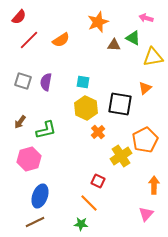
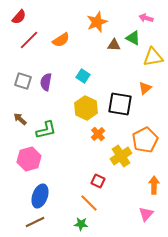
orange star: moved 1 px left
cyan square: moved 6 px up; rotated 24 degrees clockwise
brown arrow: moved 3 px up; rotated 96 degrees clockwise
orange cross: moved 2 px down
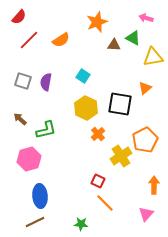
blue ellipse: rotated 25 degrees counterclockwise
orange line: moved 16 px right
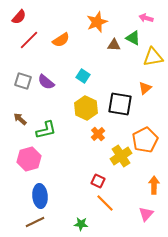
purple semicircle: rotated 60 degrees counterclockwise
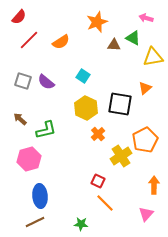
orange semicircle: moved 2 px down
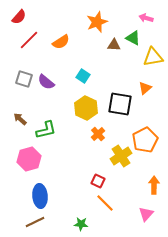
gray square: moved 1 px right, 2 px up
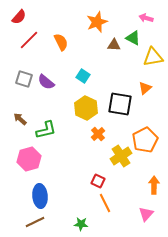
orange semicircle: rotated 84 degrees counterclockwise
orange line: rotated 18 degrees clockwise
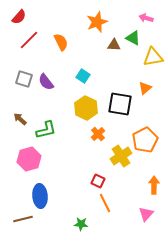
purple semicircle: rotated 12 degrees clockwise
brown line: moved 12 px left, 3 px up; rotated 12 degrees clockwise
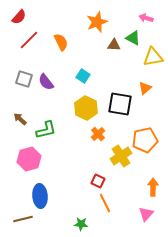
orange pentagon: rotated 15 degrees clockwise
orange arrow: moved 1 px left, 2 px down
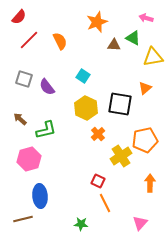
orange semicircle: moved 1 px left, 1 px up
purple semicircle: moved 1 px right, 5 px down
orange arrow: moved 3 px left, 4 px up
pink triangle: moved 6 px left, 9 px down
